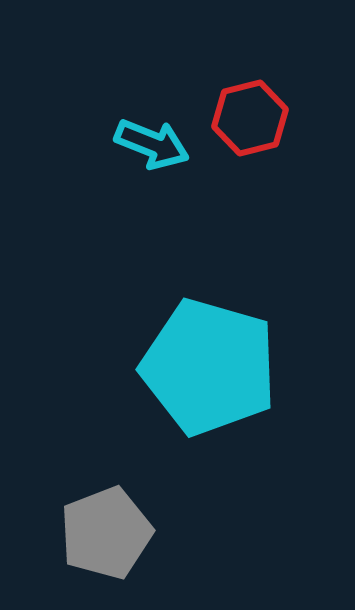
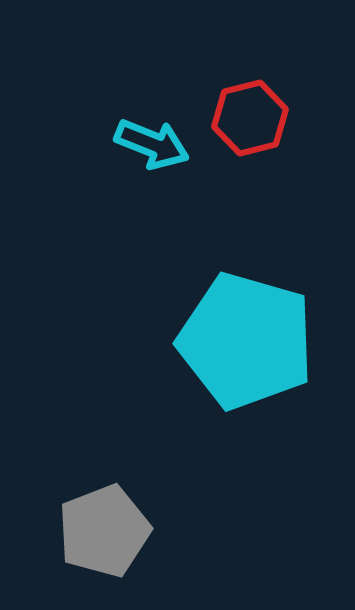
cyan pentagon: moved 37 px right, 26 px up
gray pentagon: moved 2 px left, 2 px up
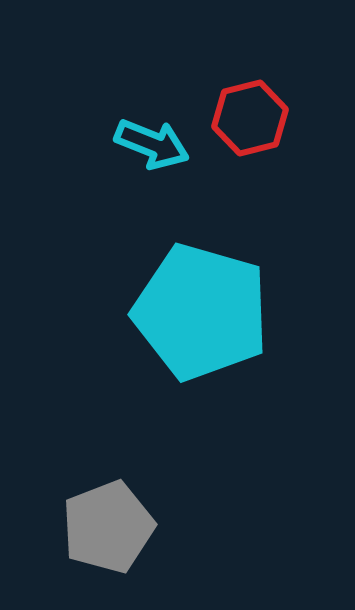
cyan pentagon: moved 45 px left, 29 px up
gray pentagon: moved 4 px right, 4 px up
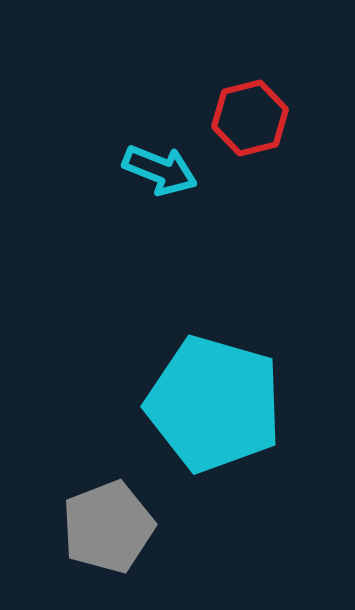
cyan arrow: moved 8 px right, 26 px down
cyan pentagon: moved 13 px right, 92 px down
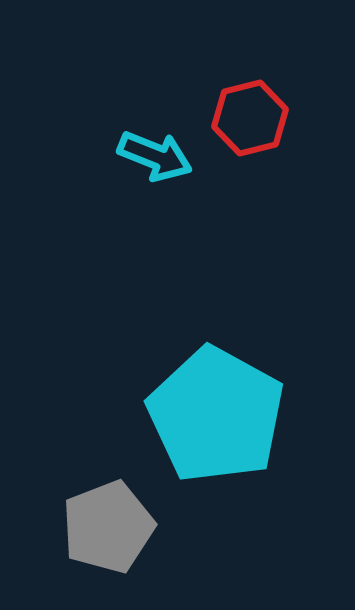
cyan arrow: moved 5 px left, 14 px up
cyan pentagon: moved 2 px right, 11 px down; rotated 13 degrees clockwise
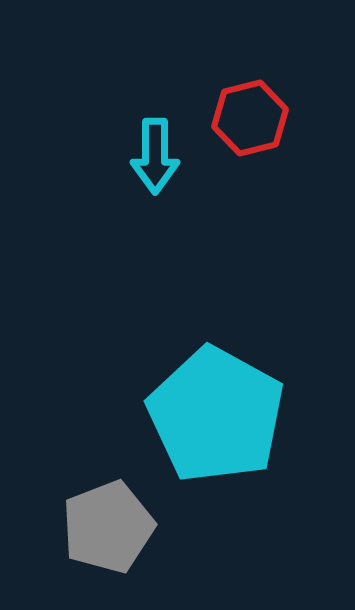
cyan arrow: rotated 68 degrees clockwise
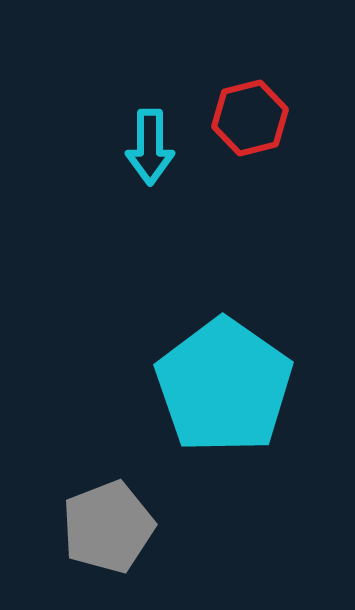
cyan arrow: moved 5 px left, 9 px up
cyan pentagon: moved 8 px right, 29 px up; rotated 6 degrees clockwise
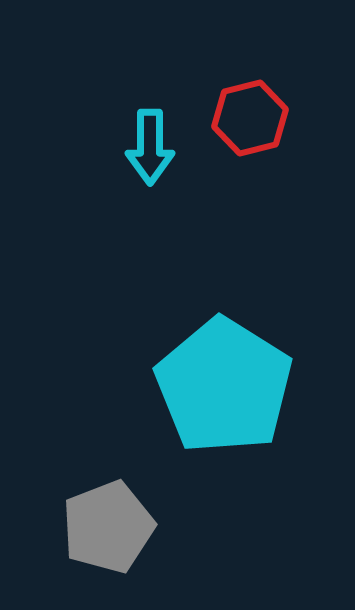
cyan pentagon: rotated 3 degrees counterclockwise
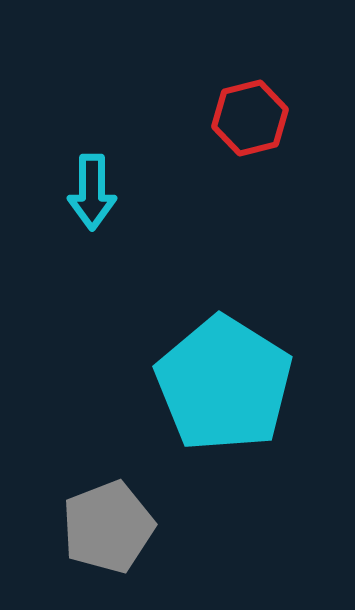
cyan arrow: moved 58 px left, 45 px down
cyan pentagon: moved 2 px up
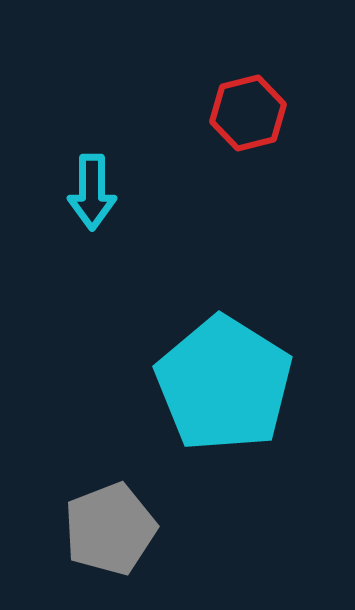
red hexagon: moved 2 px left, 5 px up
gray pentagon: moved 2 px right, 2 px down
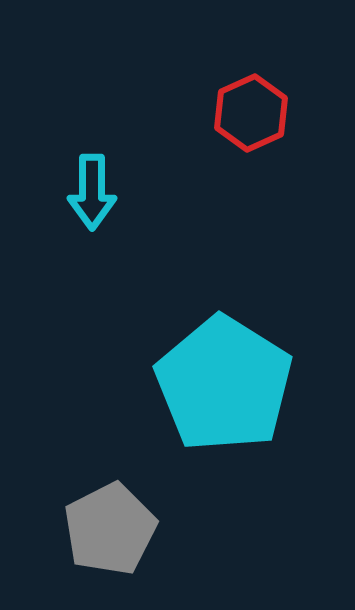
red hexagon: moved 3 px right; rotated 10 degrees counterclockwise
gray pentagon: rotated 6 degrees counterclockwise
